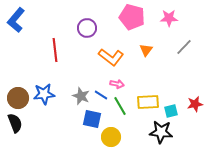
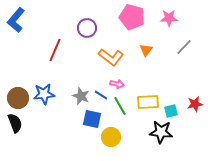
red line: rotated 30 degrees clockwise
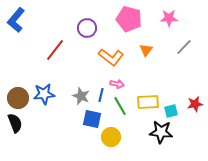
pink pentagon: moved 3 px left, 2 px down
red line: rotated 15 degrees clockwise
blue line: rotated 72 degrees clockwise
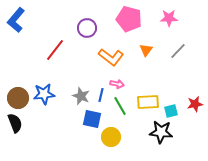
gray line: moved 6 px left, 4 px down
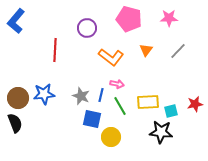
blue L-shape: moved 1 px down
red line: rotated 35 degrees counterclockwise
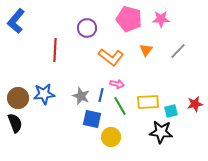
pink star: moved 8 px left, 1 px down
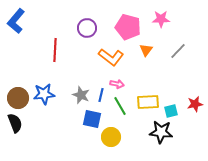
pink pentagon: moved 1 px left, 8 px down
gray star: moved 1 px up
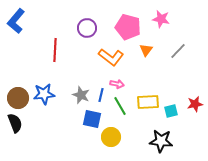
pink star: rotated 12 degrees clockwise
black star: moved 9 px down
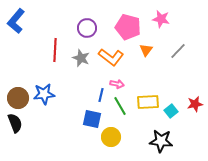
gray star: moved 37 px up
cyan square: rotated 24 degrees counterclockwise
